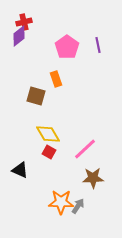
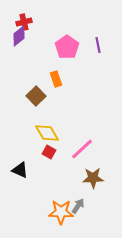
brown square: rotated 30 degrees clockwise
yellow diamond: moved 1 px left, 1 px up
pink line: moved 3 px left
orange star: moved 10 px down
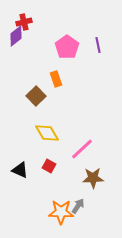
purple diamond: moved 3 px left
red square: moved 14 px down
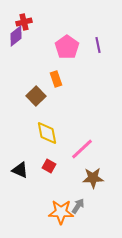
yellow diamond: rotated 20 degrees clockwise
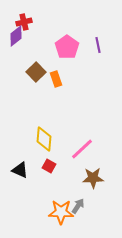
brown square: moved 24 px up
yellow diamond: moved 3 px left, 6 px down; rotated 15 degrees clockwise
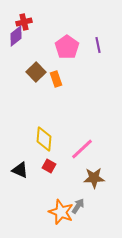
brown star: moved 1 px right
orange star: rotated 20 degrees clockwise
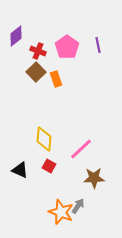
red cross: moved 14 px right, 29 px down; rotated 35 degrees clockwise
pink line: moved 1 px left
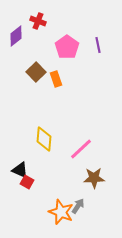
red cross: moved 30 px up
red square: moved 22 px left, 16 px down
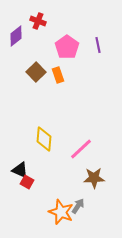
orange rectangle: moved 2 px right, 4 px up
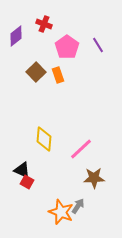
red cross: moved 6 px right, 3 px down
purple line: rotated 21 degrees counterclockwise
black triangle: moved 2 px right
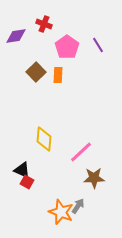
purple diamond: rotated 30 degrees clockwise
orange rectangle: rotated 21 degrees clockwise
pink line: moved 3 px down
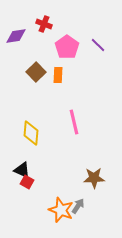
purple line: rotated 14 degrees counterclockwise
yellow diamond: moved 13 px left, 6 px up
pink line: moved 7 px left, 30 px up; rotated 60 degrees counterclockwise
orange star: moved 2 px up
